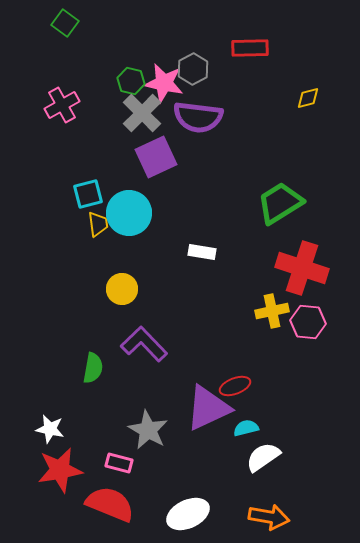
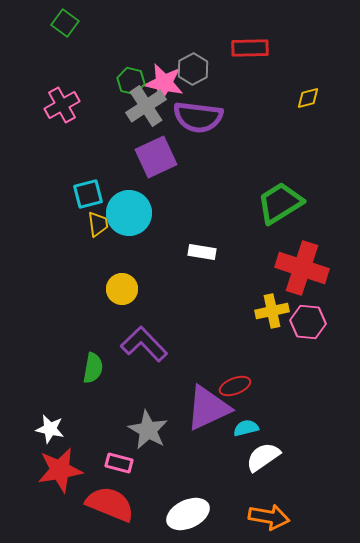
gray cross: moved 4 px right, 7 px up; rotated 12 degrees clockwise
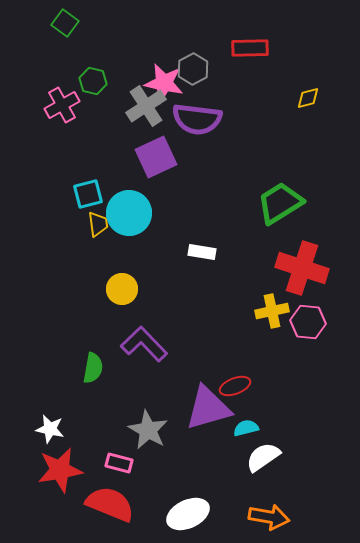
green hexagon: moved 38 px left
purple semicircle: moved 1 px left, 2 px down
purple triangle: rotated 9 degrees clockwise
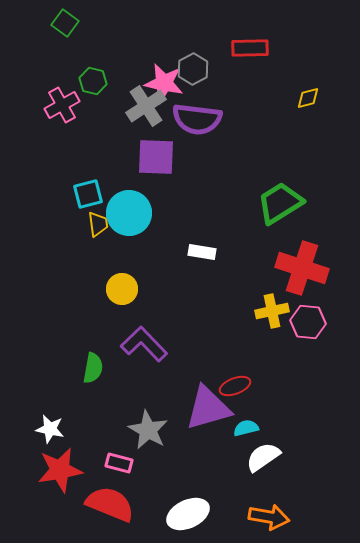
purple square: rotated 27 degrees clockwise
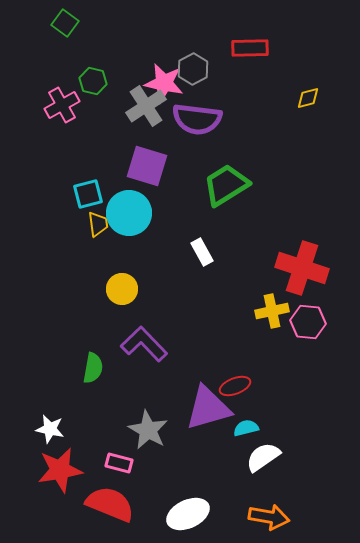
purple square: moved 9 px left, 9 px down; rotated 15 degrees clockwise
green trapezoid: moved 54 px left, 18 px up
white rectangle: rotated 52 degrees clockwise
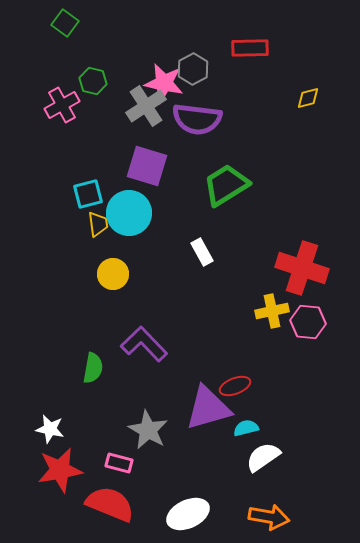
yellow circle: moved 9 px left, 15 px up
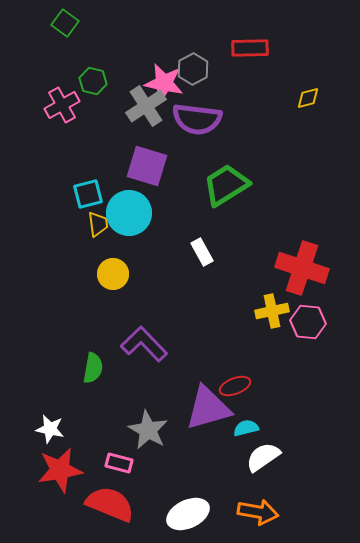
orange arrow: moved 11 px left, 5 px up
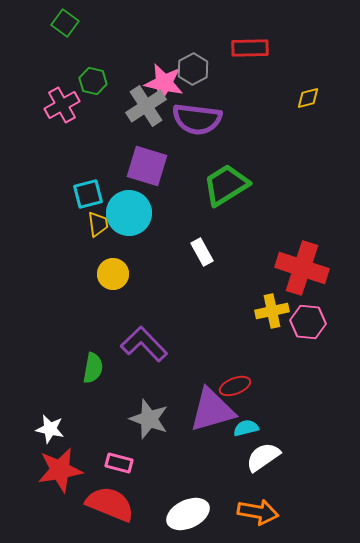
purple triangle: moved 4 px right, 2 px down
gray star: moved 1 px right, 11 px up; rotated 9 degrees counterclockwise
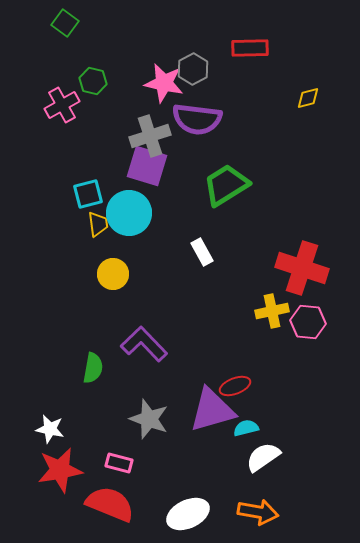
gray cross: moved 4 px right, 30 px down; rotated 15 degrees clockwise
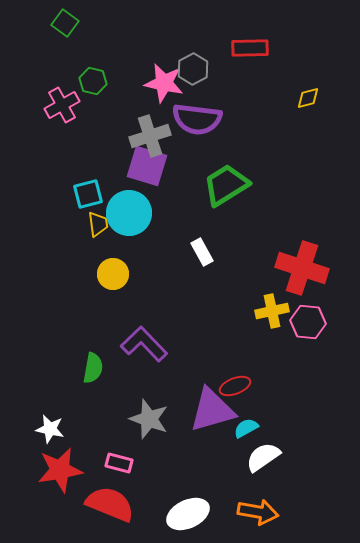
cyan semicircle: rotated 15 degrees counterclockwise
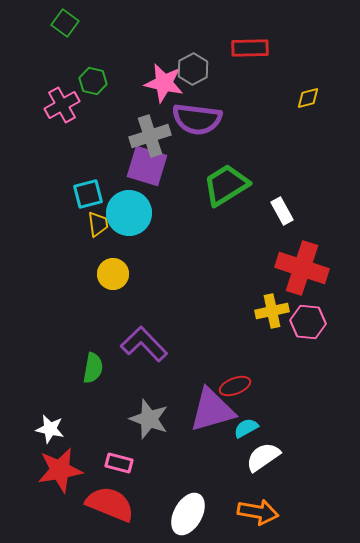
white rectangle: moved 80 px right, 41 px up
white ellipse: rotated 36 degrees counterclockwise
